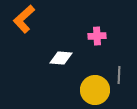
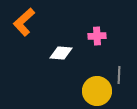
orange L-shape: moved 3 px down
white diamond: moved 5 px up
yellow circle: moved 2 px right, 1 px down
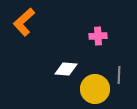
pink cross: moved 1 px right
white diamond: moved 5 px right, 16 px down
yellow circle: moved 2 px left, 2 px up
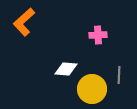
pink cross: moved 1 px up
yellow circle: moved 3 px left
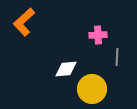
white diamond: rotated 10 degrees counterclockwise
gray line: moved 2 px left, 18 px up
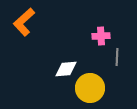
pink cross: moved 3 px right, 1 px down
yellow circle: moved 2 px left, 1 px up
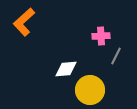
gray line: moved 1 px left, 1 px up; rotated 24 degrees clockwise
yellow circle: moved 2 px down
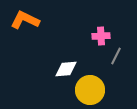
orange L-shape: moved 1 px right, 2 px up; rotated 68 degrees clockwise
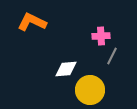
orange L-shape: moved 7 px right, 2 px down
gray line: moved 4 px left
